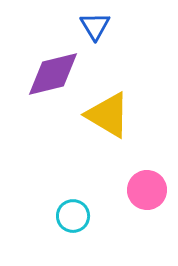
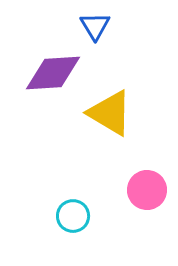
purple diamond: moved 1 px up; rotated 10 degrees clockwise
yellow triangle: moved 2 px right, 2 px up
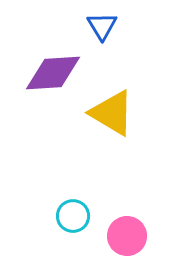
blue triangle: moved 7 px right
yellow triangle: moved 2 px right
pink circle: moved 20 px left, 46 px down
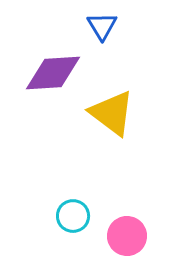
yellow triangle: rotated 6 degrees clockwise
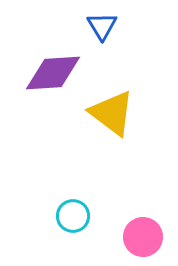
pink circle: moved 16 px right, 1 px down
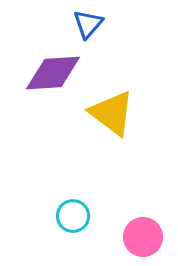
blue triangle: moved 14 px left, 2 px up; rotated 12 degrees clockwise
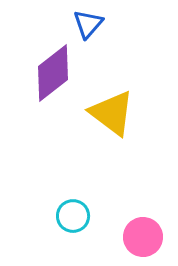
purple diamond: rotated 34 degrees counterclockwise
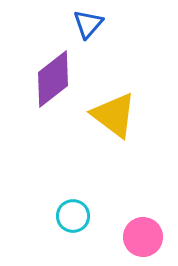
purple diamond: moved 6 px down
yellow triangle: moved 2 px right, 2 px down
